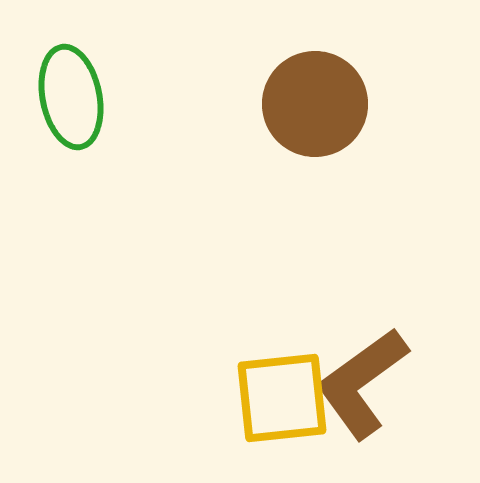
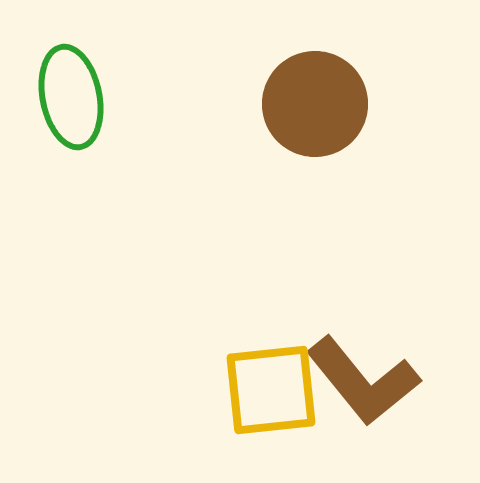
brown L-shape: moved 1 px right, 2 px up; rotated 93 degrees counterclockwise
yellow square: moved 11 px left, 8 px up
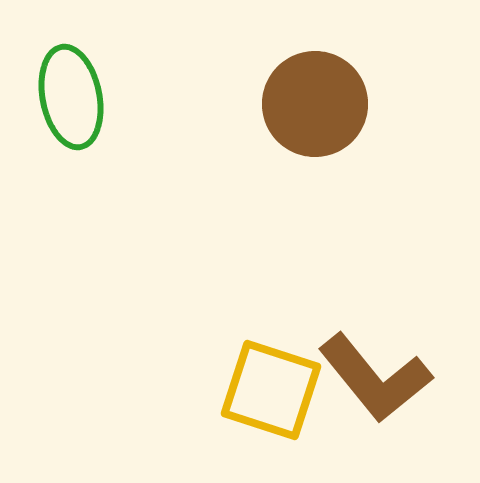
brown L-shape: moved 12 px right, 3 px up
yellow square: rotated 24 degrees clockwise
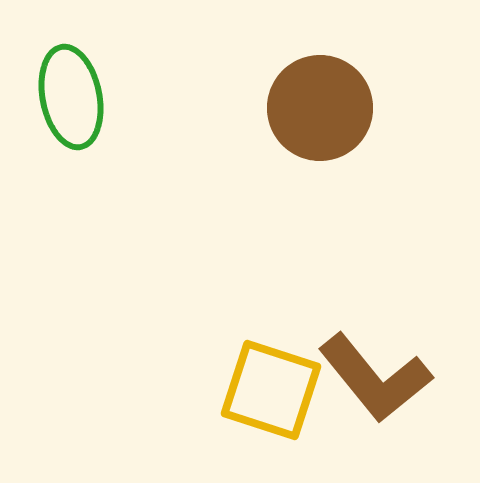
brown circle: moved 5 px right, 4 px down
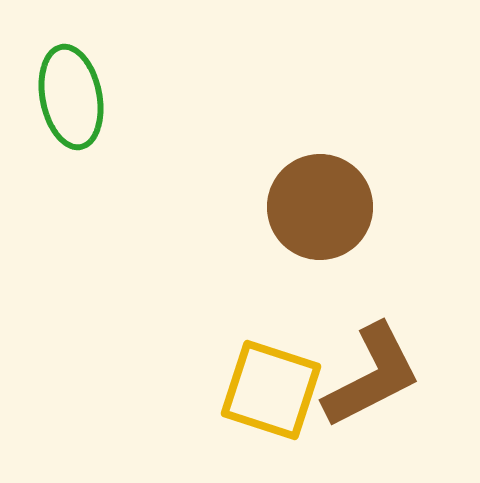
brown circle: moved 99 px down
brown L-shape: moved 3 px left, 2 px up; rotated 78 degrees counterclockwise
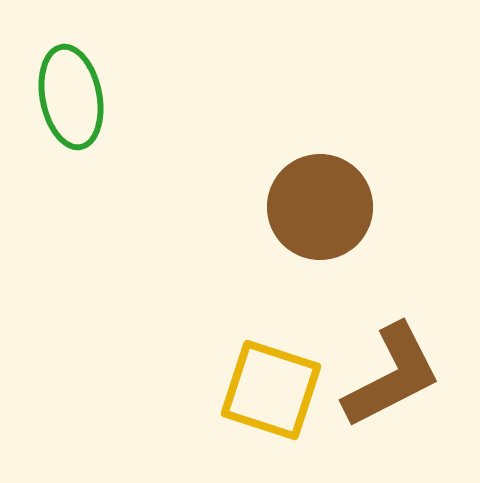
brown L-shape: moved 20 px right
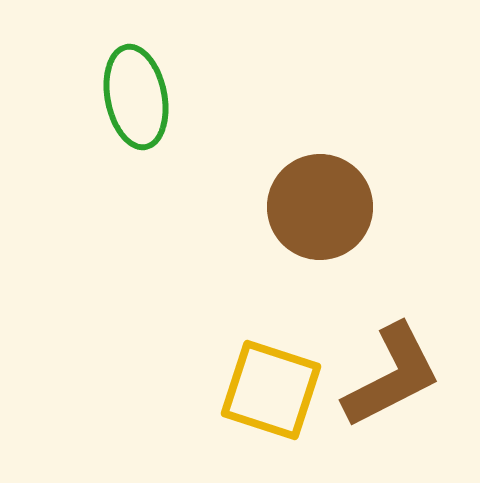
green ellipse: moved 65 px right
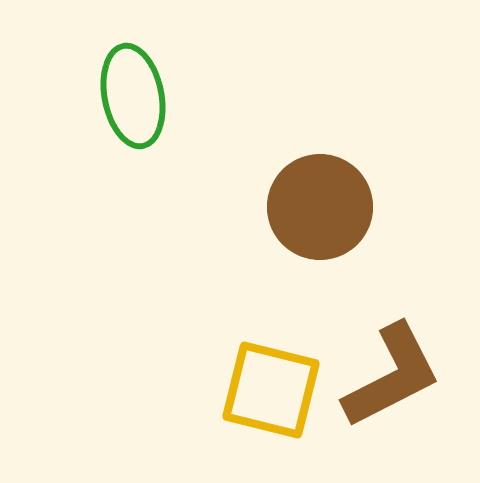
green ellipse: moved 3 px left, 1 px up
yellow square: rotated 4 degrees counterclockwise
